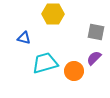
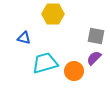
gray square: moved 4 px down
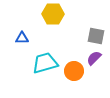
blue triangle: moved 2 px left; rotated 16 degrees counterclockwise
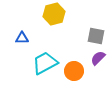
yellow hexagon: moved 1 px right; rotated 15 degrees counterclockwise
purple semicircle: moved 4 px right
cyan trapezoid: rotated 12 degrees counterclockwise
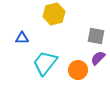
cyan trapezoid: rotated 24 degrees counterclockwise
orange circle: moved 4 px right, 1 px up
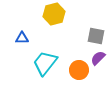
orange circle: moved 1 px right
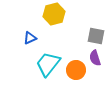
blue triangle: moved 8 px right; rotated 24 degrees counterclockwise
purple semicircle: moved 3 px left; rotated 63 degrees counterclockwise
cyan trapezoid: moved 3 px right, 1 px down
orange circle: moved 3 px left
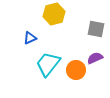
gray square: moved 7 px up
purple semicircle: rotated 84 degrees clockwise
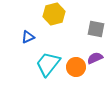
blue triangle: moved 2 px left, 1 px up
orange circle: moved 3 px up
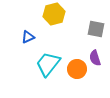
purple semicircle: rotated 84 degrees counterclockwise
orange circle: moved 1 px right, 2 px down
